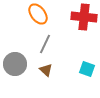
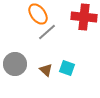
gray line: moved 2 px right, 12 px up; rotated 24 degrees clockwise
cyan square: moved 20 px left, 1 px up
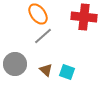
gray line: moved 4 px left, 4 px down
cyan square: moved 4 px down
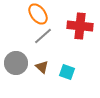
red cross: moved 4 px left, 9 px down
gray circle: moved 1 px right, 1 px up
brown triangle: moved 4 px left, 3 px up
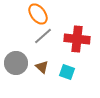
red cross: moved 3 px left, 13 px down
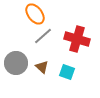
orange ellipse: moved 3 px left
red cross: rotated 10 degrees clockwise
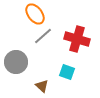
gray circle: moved 1 px up
brown triangle: moved 19 px down
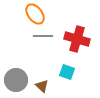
gray line: rotated 42 degrees clockwise
gray circle: moved 18 px down
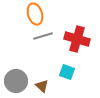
orange ellipse: rotated 20 degrees clockwise
gray line: rotated 18 degrees counterclockwise
gray circle: moved 1 px down
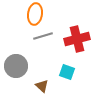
orange ellipse: rotated 25 degrees clockwise
red cross: rotated 30 degrees counterclockwise
gray circle: moved 15 px up
